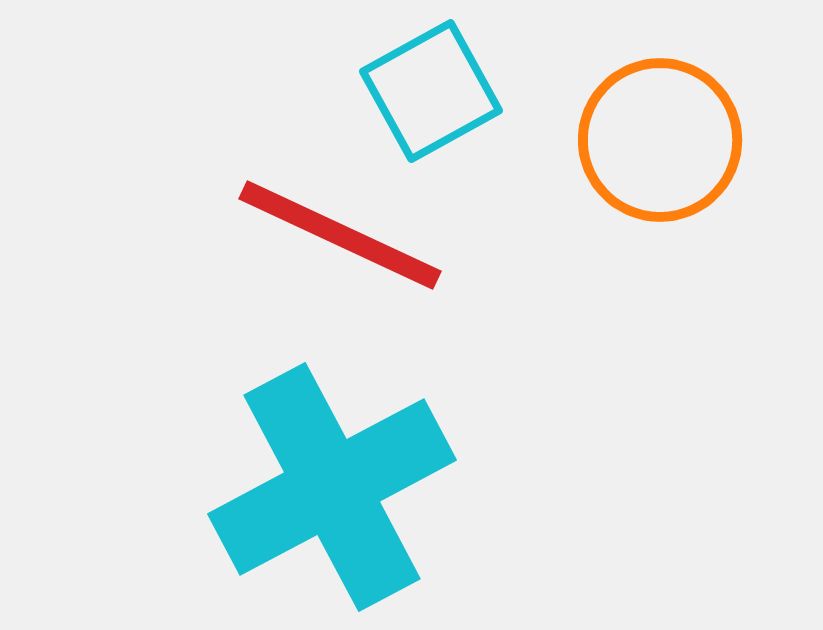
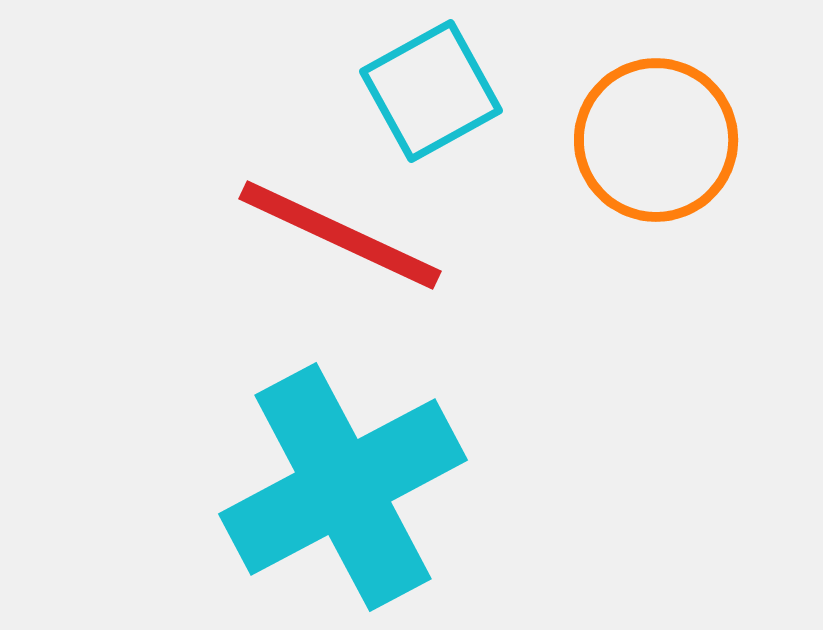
orange circle: moved 4 px left
cyan cross: moved 11 px right
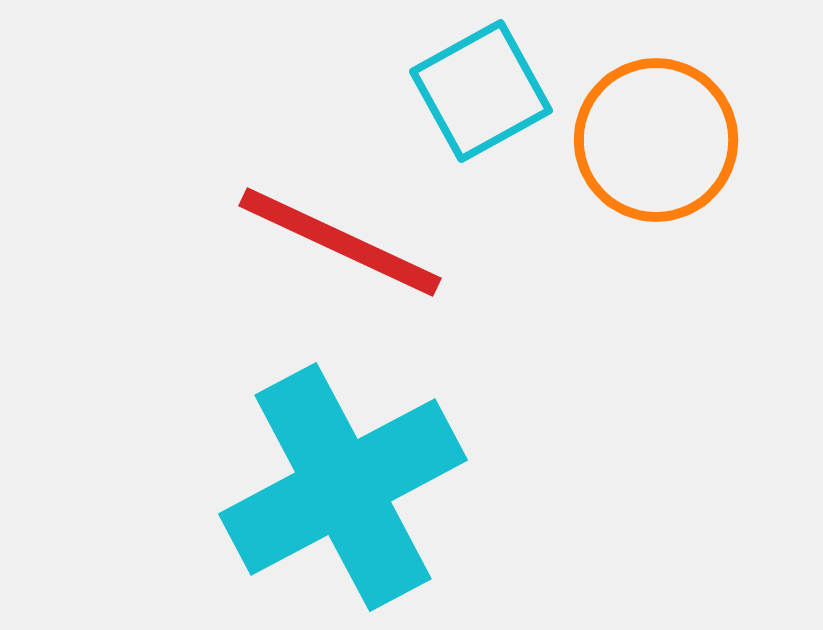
cyan square: moved 50 px right
red line: moved 7 px down
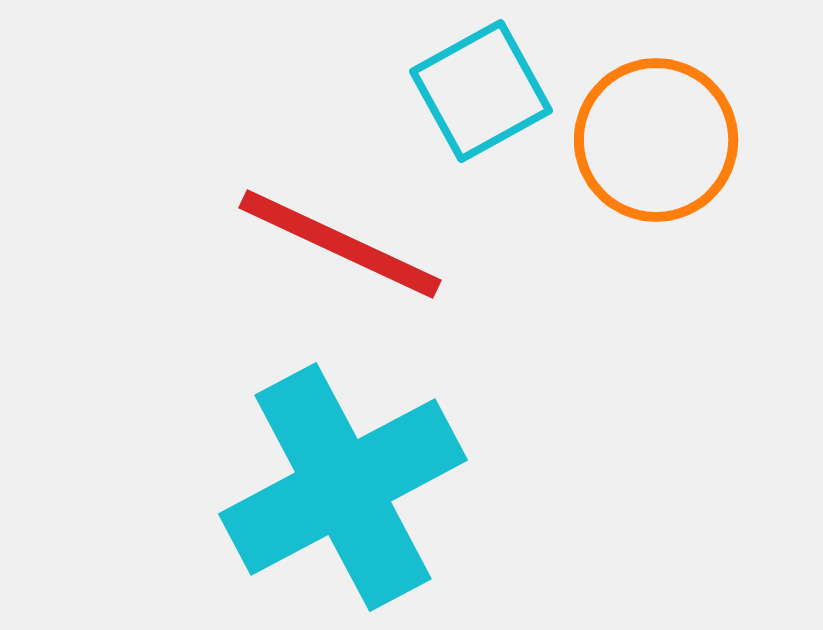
red line: moved 2 px down
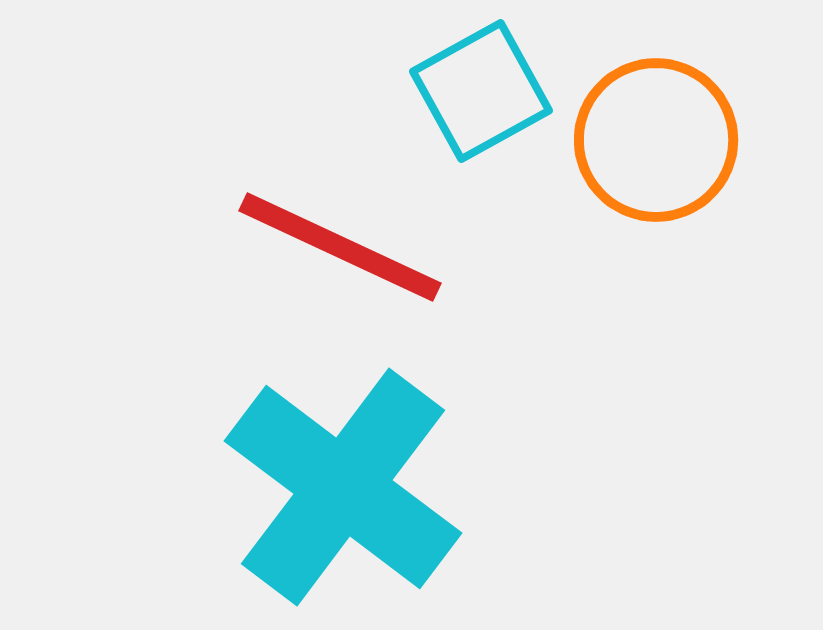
red line: moved 3 px down
cyan cross: rotated 25 degrees counterclockwise
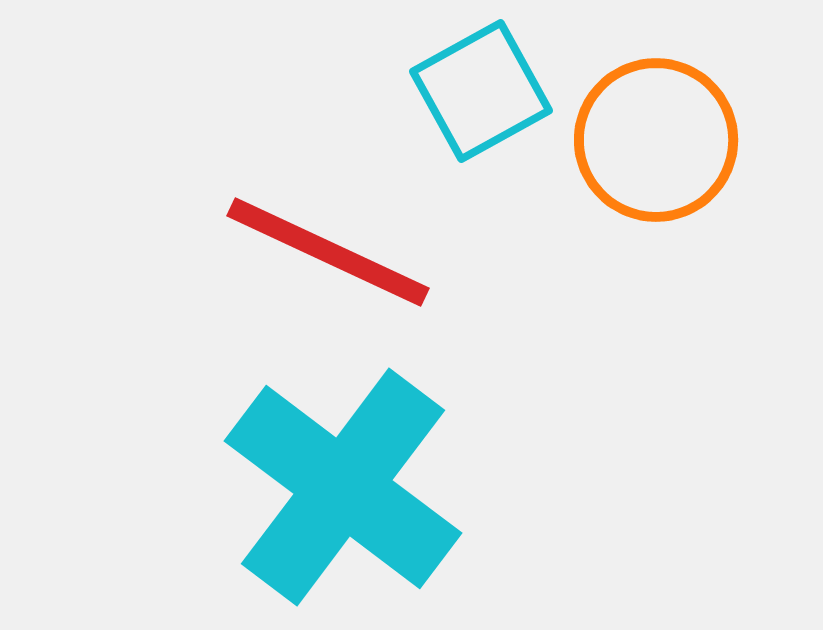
red line: moved 12 px left, 5 px down
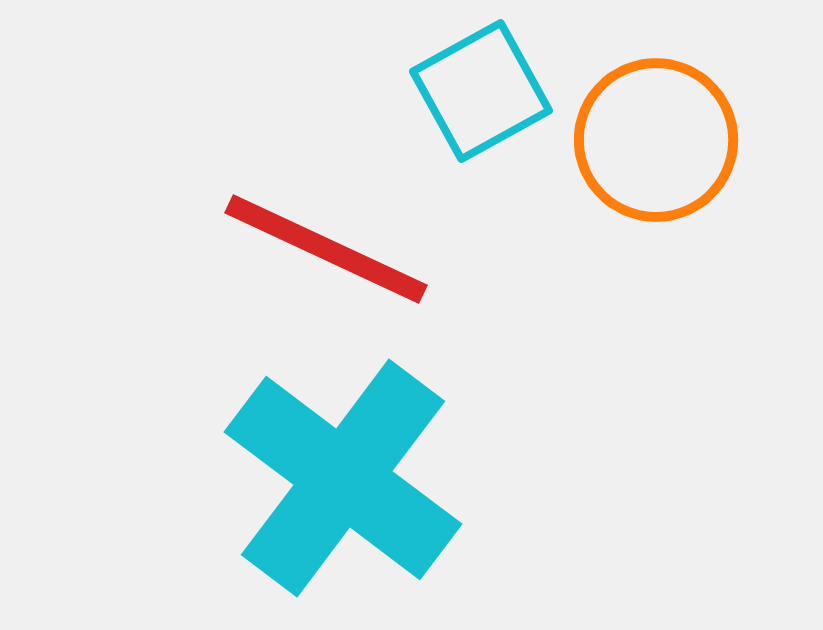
red line: moved 2 px left, 3 px up
cyan cross: moved 9 px up
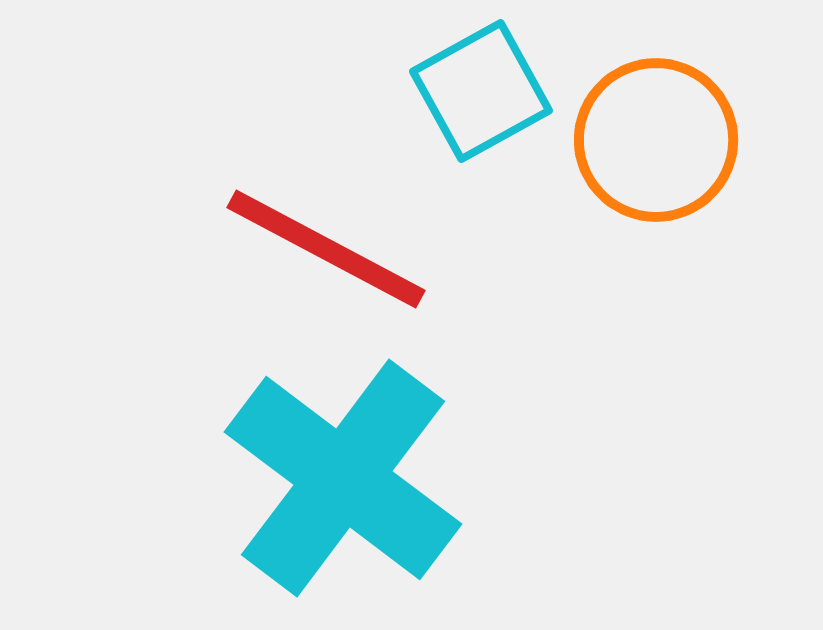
red line: rotated 3 degrees clockwise
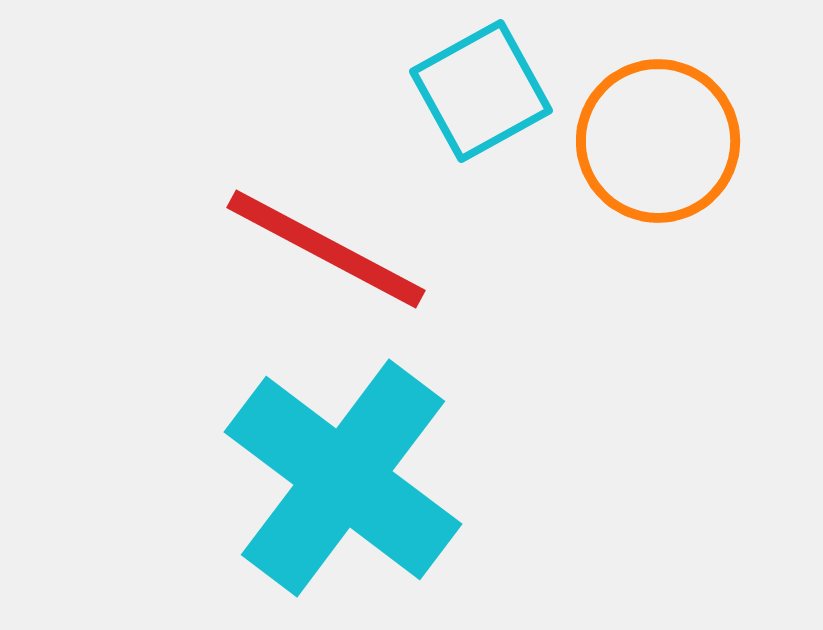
orange circle: moved 2 px right, 1 px down
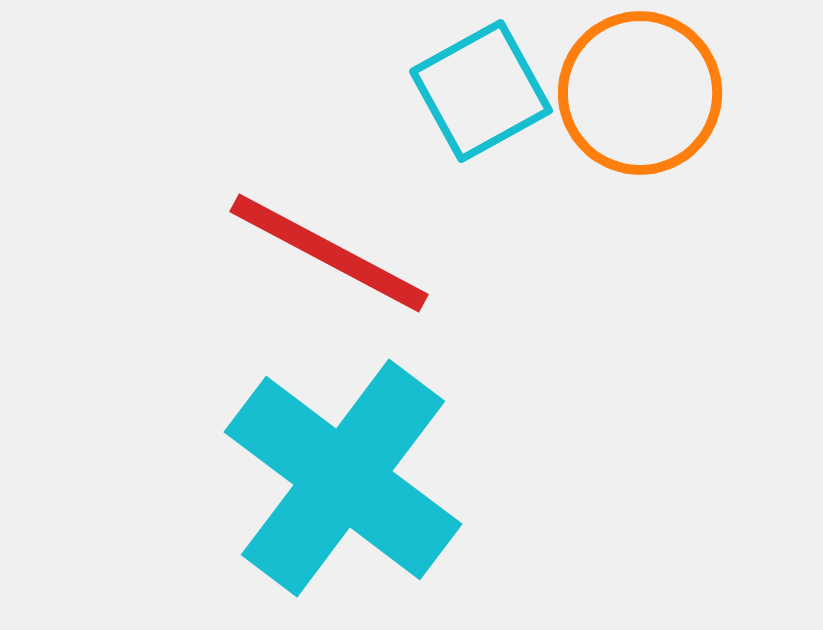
orange circle: moved 18 px left, 48 px up
red line: moved 3 px right, 4 px down
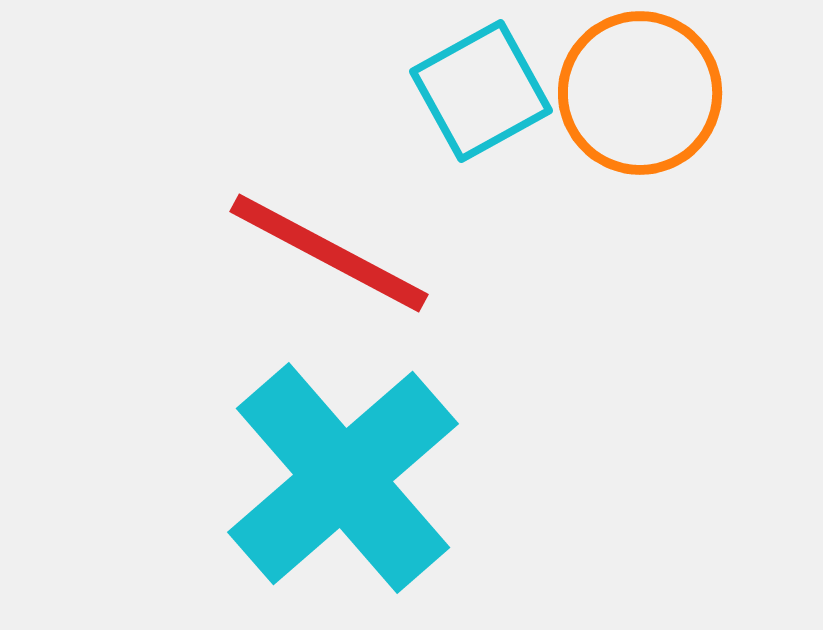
cyan cross: rotated 12 degrees clockwise
